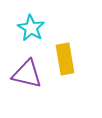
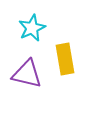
cyan star: moved 1 px right; rotated 16 degrees clockwise
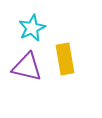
purple triangle: moved 7 px up
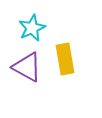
purple triangle: rotated 16 degrees clockwise
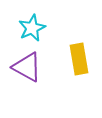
yellow rectangle: moved 14 px right
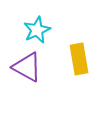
cyan star: moved 5 px right, 2 px down
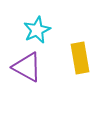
yellow rectangle: moved 1 px right, 1 px up
